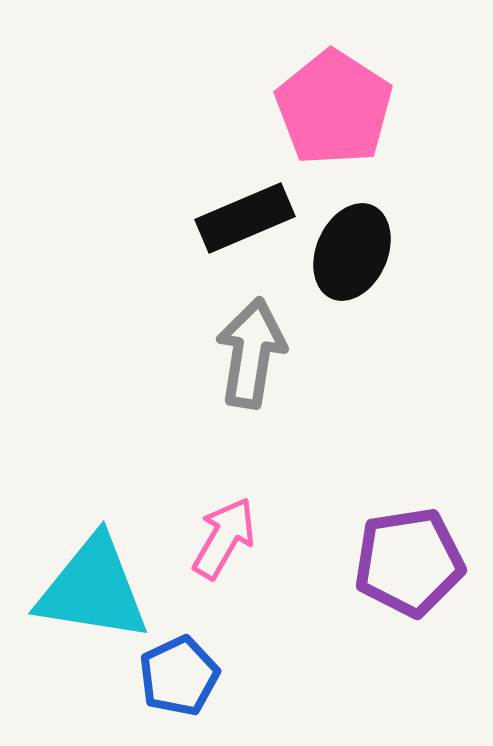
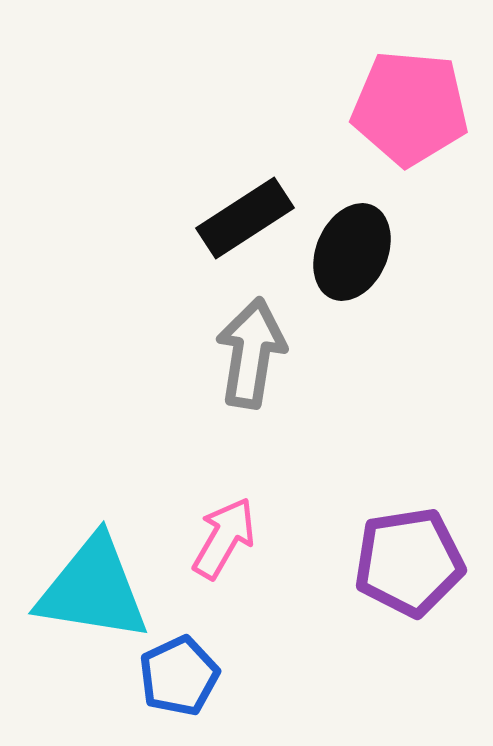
pink pentagon: moved 76 px right; rotated 28 degrees counterclockwise
black rectangle: rotated 10 degrees counterclockwise
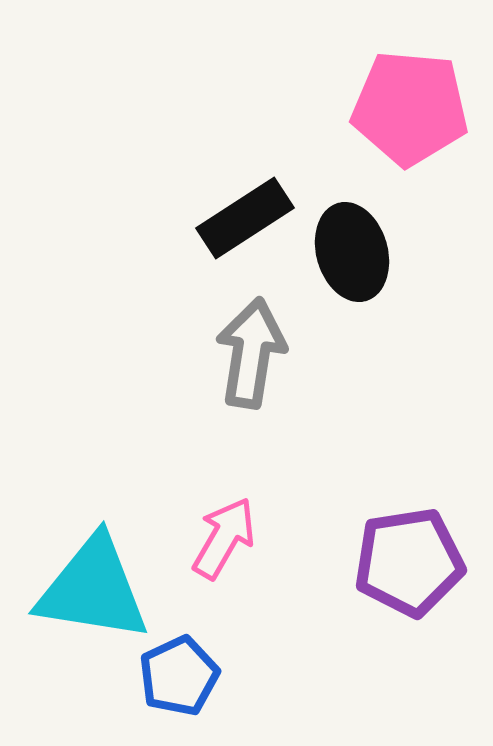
black ellipse: rotated 40 degrees counterclockwise
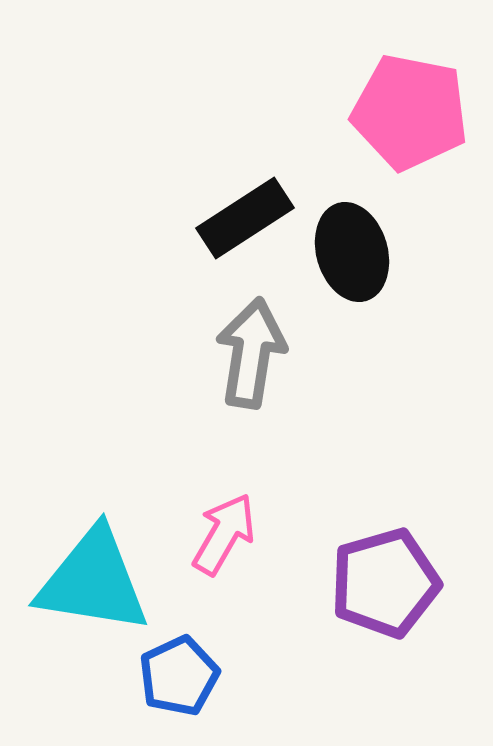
pink pentagon: moved 4 px down; rotated 6 degrees clockwise
pink arrow: moved 4 px up
purple pentagon: moved 24 px left, 21 px down; rotated 7 degrees counterclockwise
cyan triangle: moved 8 px up
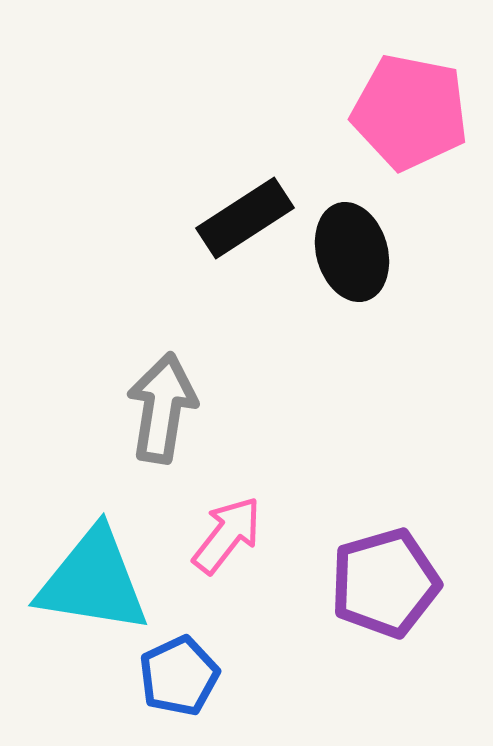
gray arrow: moved 89 px left, 55 px down
pink arrow: moved 3 px right, 1 px down; rotated 8 degrees clockwise
